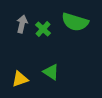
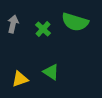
gray arrow: moved 9 px left
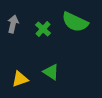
green semicircle: rotated 8 degrees clockwise
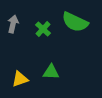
green triangle: rotated 30 degrees counterclockwise
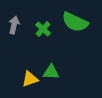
gray arrow: moved 1 px right, 1 px down
yellow triangle: moved 10 px right
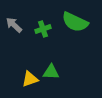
gray arrow: rotated 60 degrees counterclockwise
green cross: rotated 28 degrees clockwise
